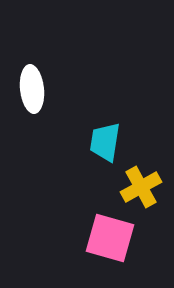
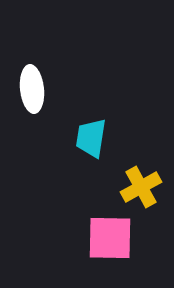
cyan trapezoid: moved 14 px left, 4 px up
pink square: rotated 15 degrees counterclockwise
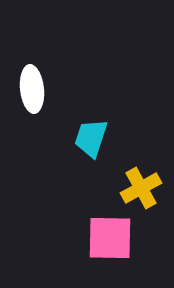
cyan trapezoid: rotated 9 degrees clockwise
yellow cross: moved 1 px down
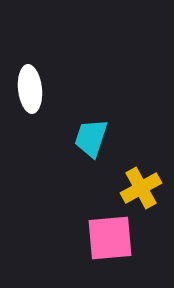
white ellipse: moved 2 px left
pink square: rotated 6 degrees counterclockwise
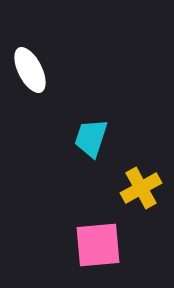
white ellipse: moved 19 px up; rotated 21 degrees counterclockwise
pink square: moved 12 px left, 7 px down
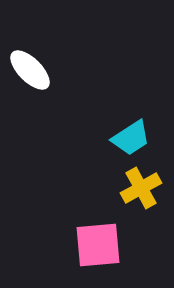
white ellipse: rotated 18 degrees counterclockwise
cyan trapezoid: moved 40 px right; rotated 141 degrees counterclockwise
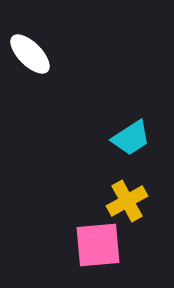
white ellipse: moved 16 px up
yellow cross: moved 14 px left, 13 px down
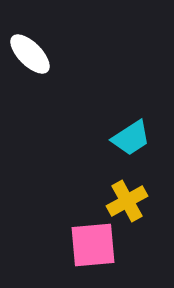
pink square: moved 5 px left
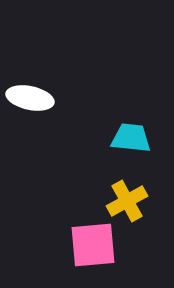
white ellipse: moved 44 px down; rotated 33 degrees counterclockwise
cyan trapezoid: rotated 141 degrees counterclockwise
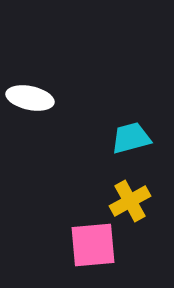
cyan trapezoid: rotated 21 degrees counterclockwise
yellow cross: moved 3 px right
